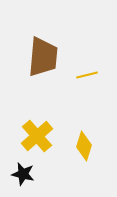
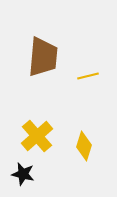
yellow line: moved 1 px right, 1 px down
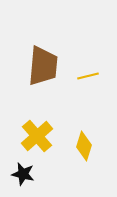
brown trapezoid: moved 9 px down
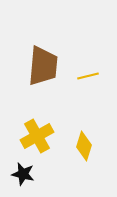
yellow cross: rotated 12 degrees clockwise
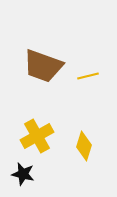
brown trapezoid: rotated 105 degrees clockwise
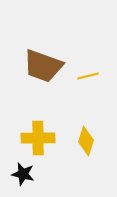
yellow cross: moved 1 px right, 2 px down; rotated 28 degrees clockwise
yellow diamond: moved 2 px right, 5 px up
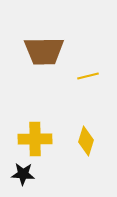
brown trapezoid: moved 1 px right, 15 px up; rotated 21 degrees counterclockwise
yellow cross: moved 3 px left, 1 px down
black star: rotated 10 degrees counterclockwise
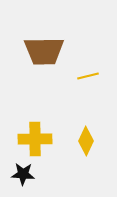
yellow diamond: rotated 8 degrees clockwise
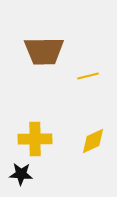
yellow diamond: moved 7 px right; rotated 40 degrees clockwise
black star: moved 2 px left
